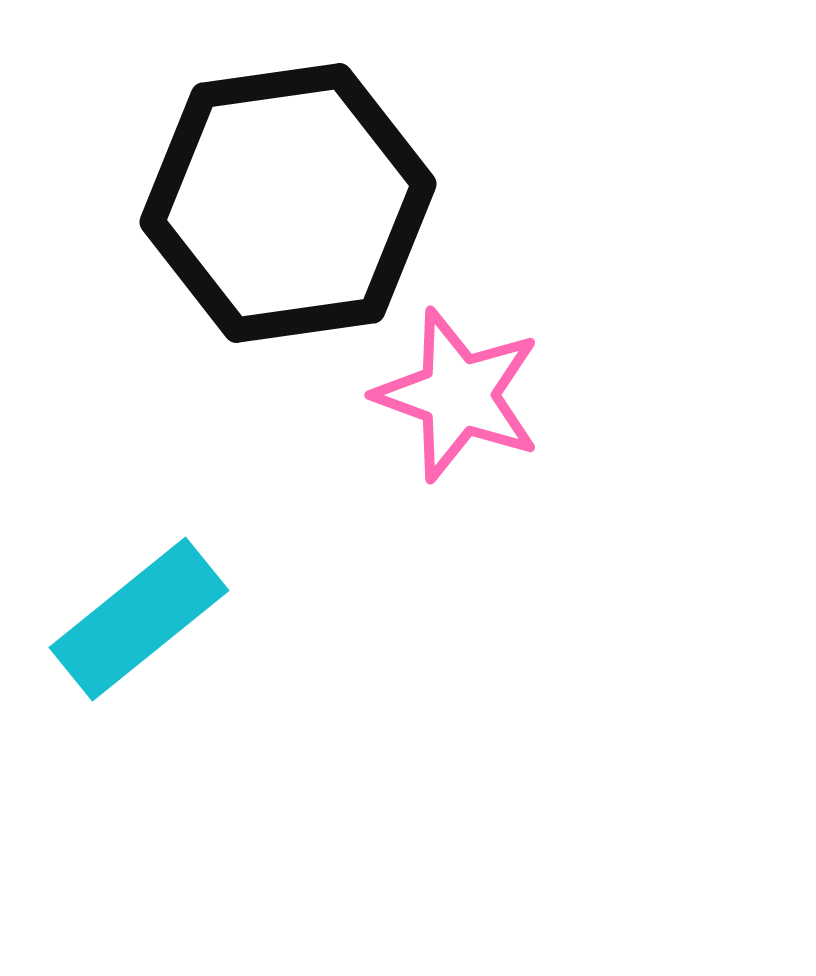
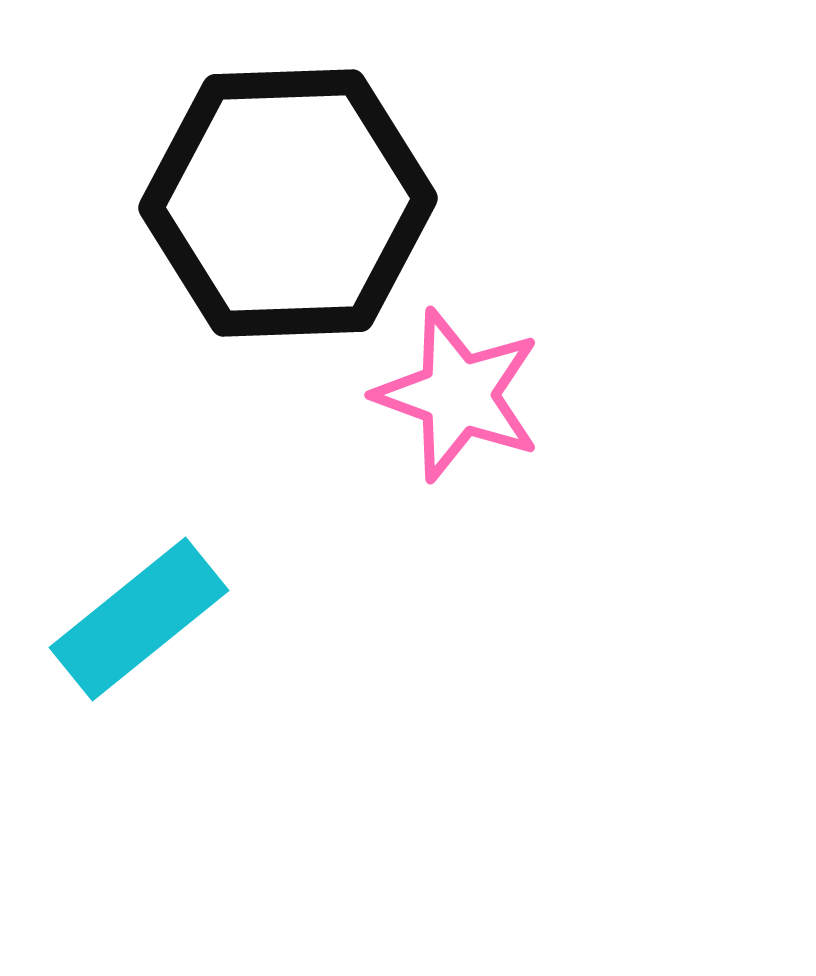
black hexagon: rotated 6 degrees clockwise
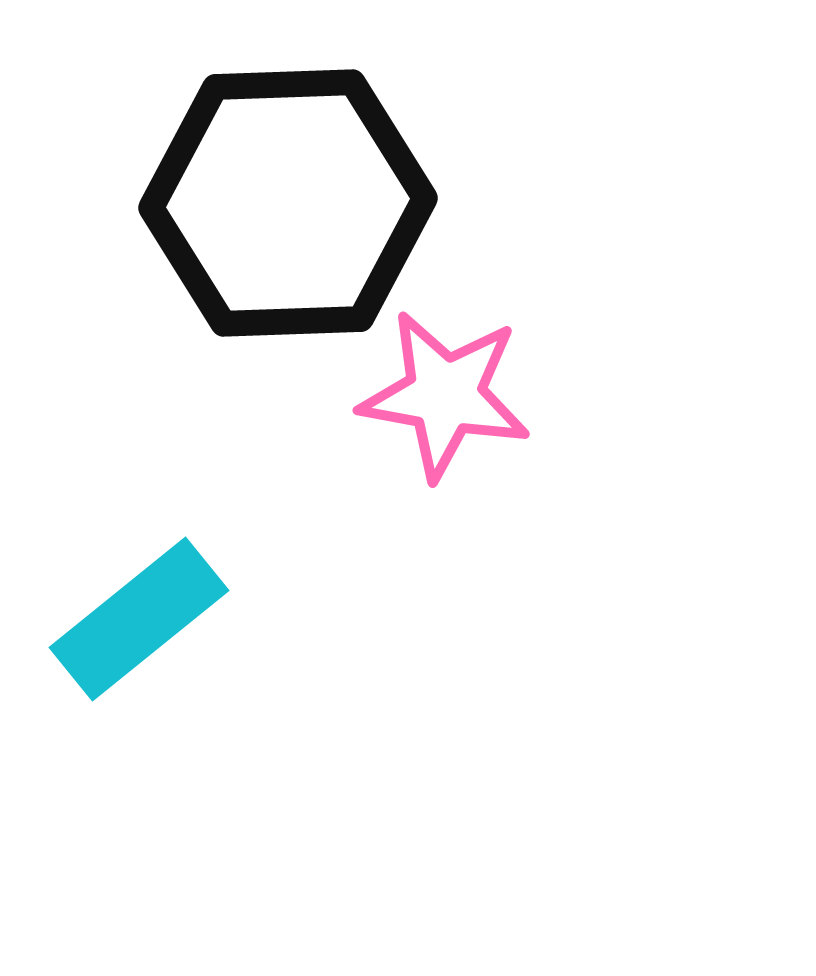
pink star: moved 13 px left; rotated 10 degrees counterclockwise
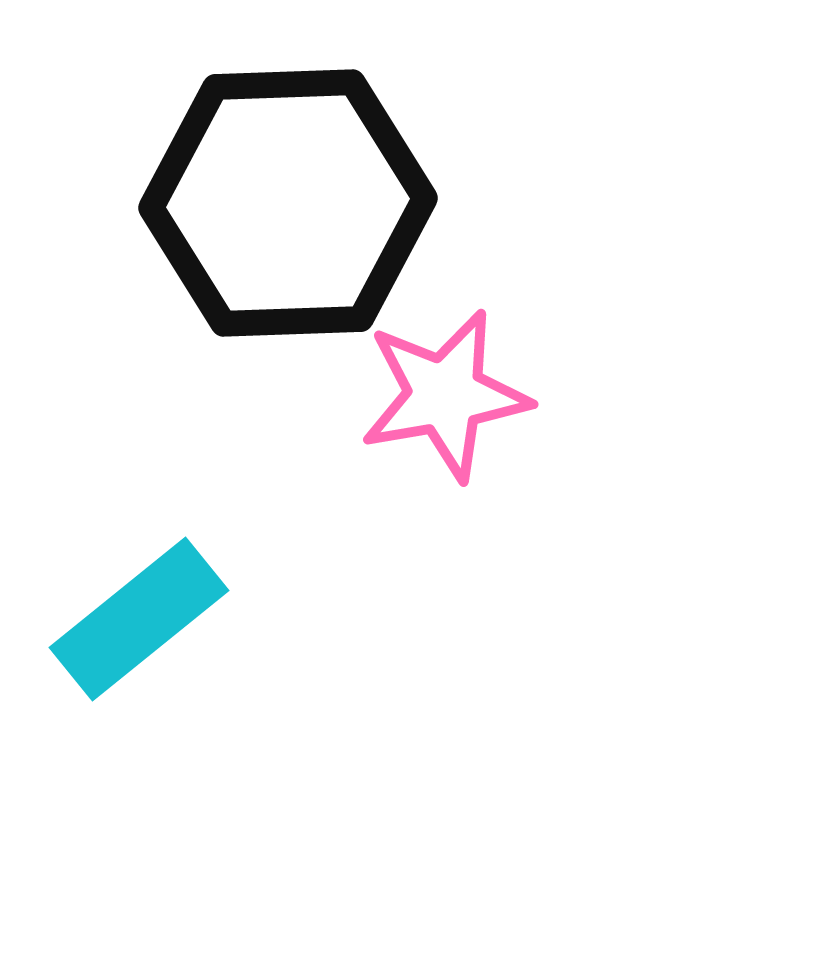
pink star: rotated 20 degrees counterclockwise
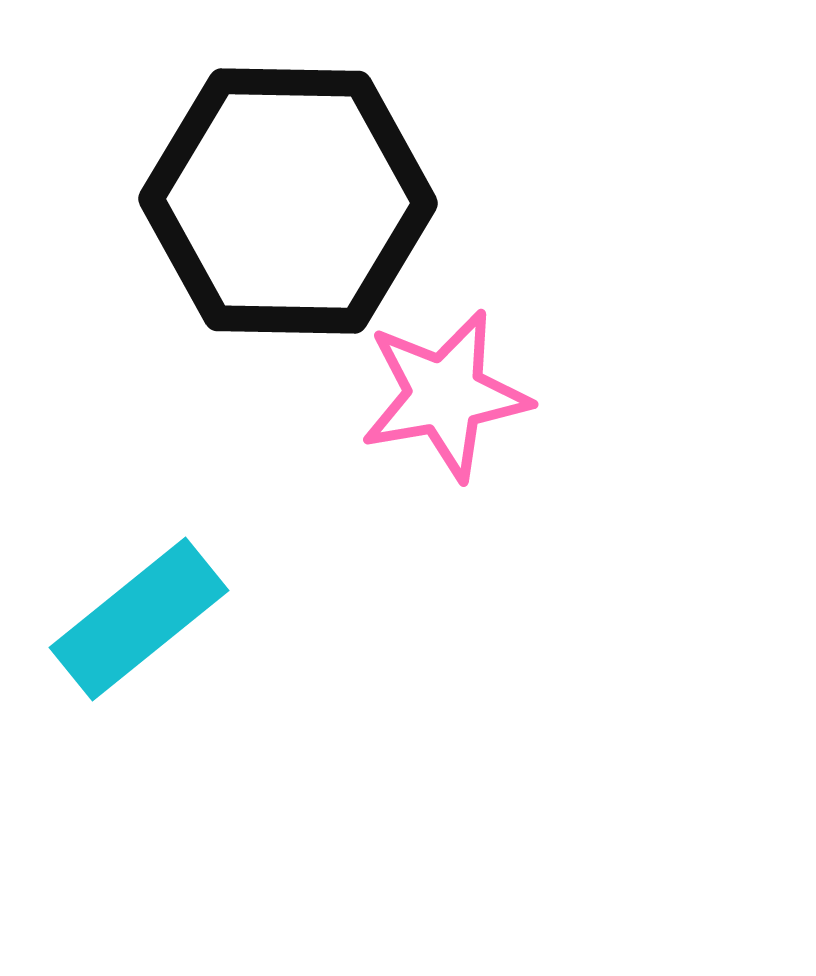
black hexagon: moved 2 px up; rotated 3 degrees clockwise
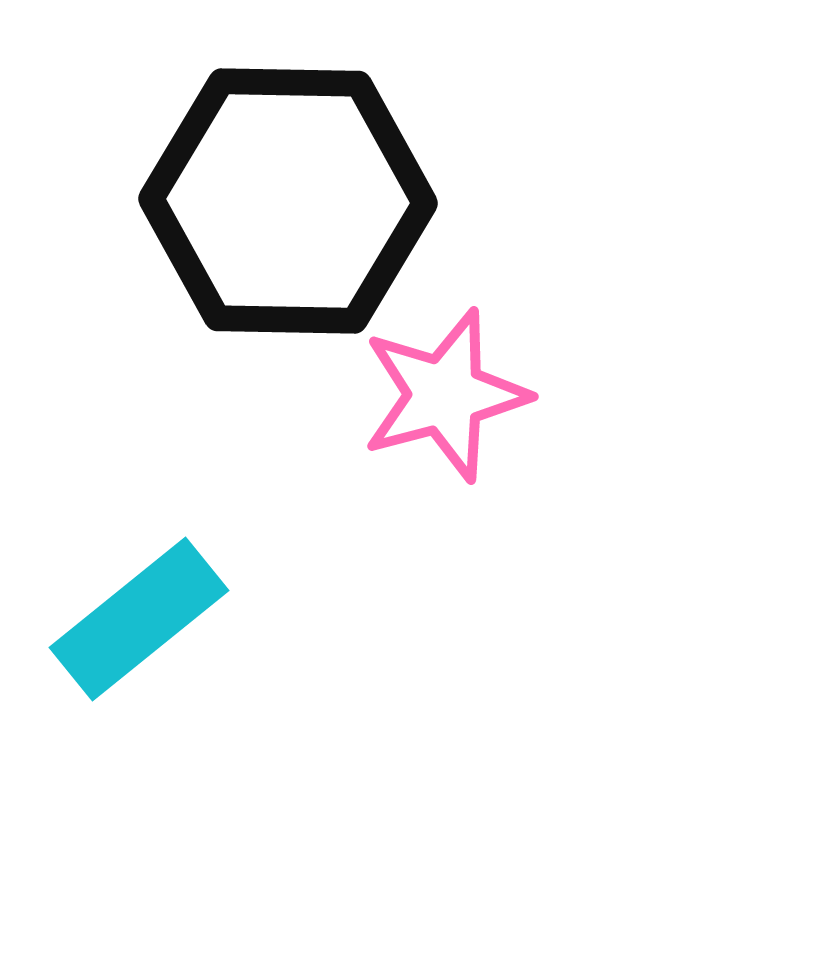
pink star: rotated 5 degrees counterclockwise
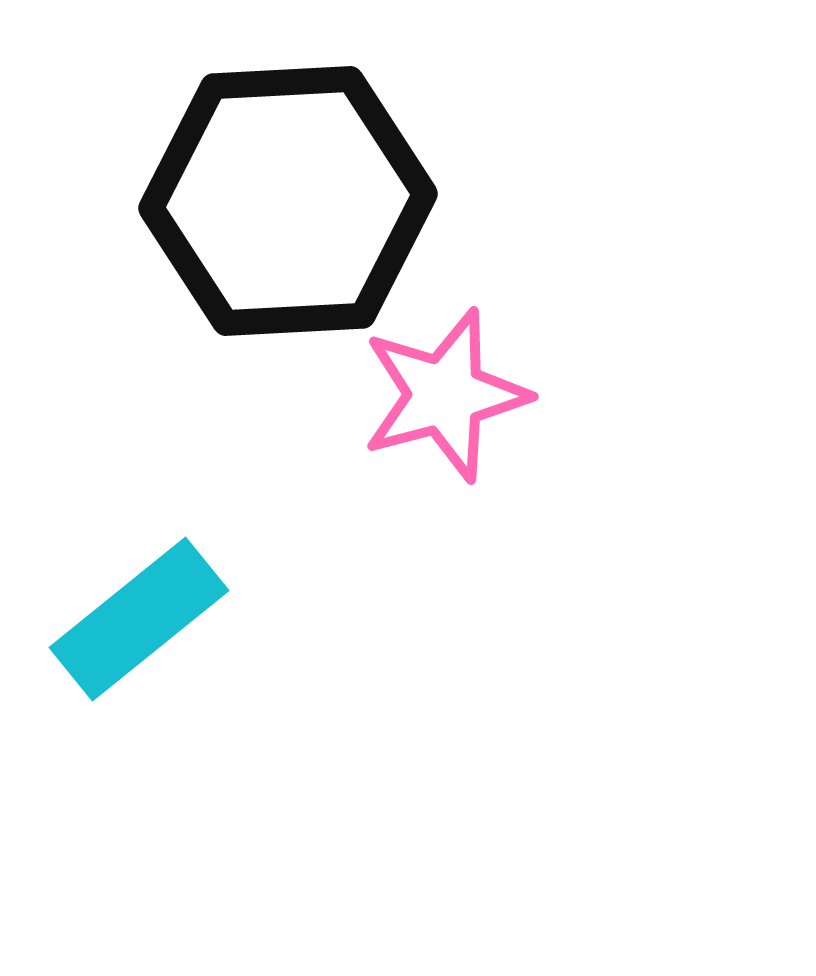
black hexagon: rotated 4 degrees counterclockwise
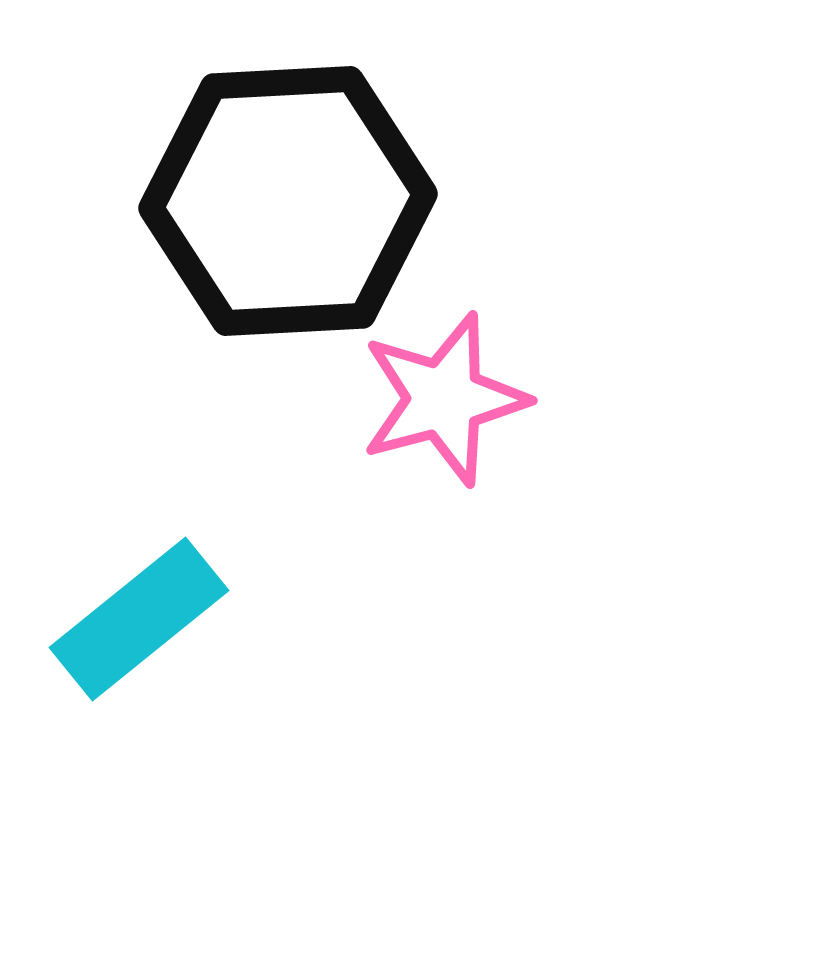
pink star: moved 1 px left, 4 px down
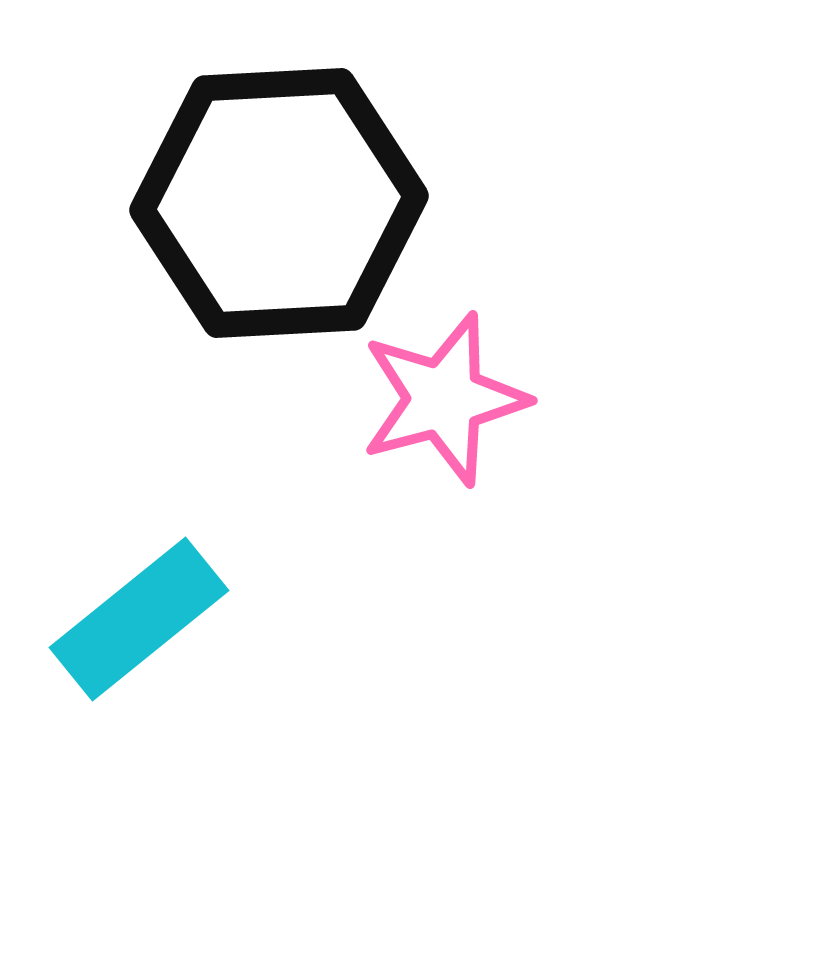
black hexagon: moved 9 px left, 2 px down
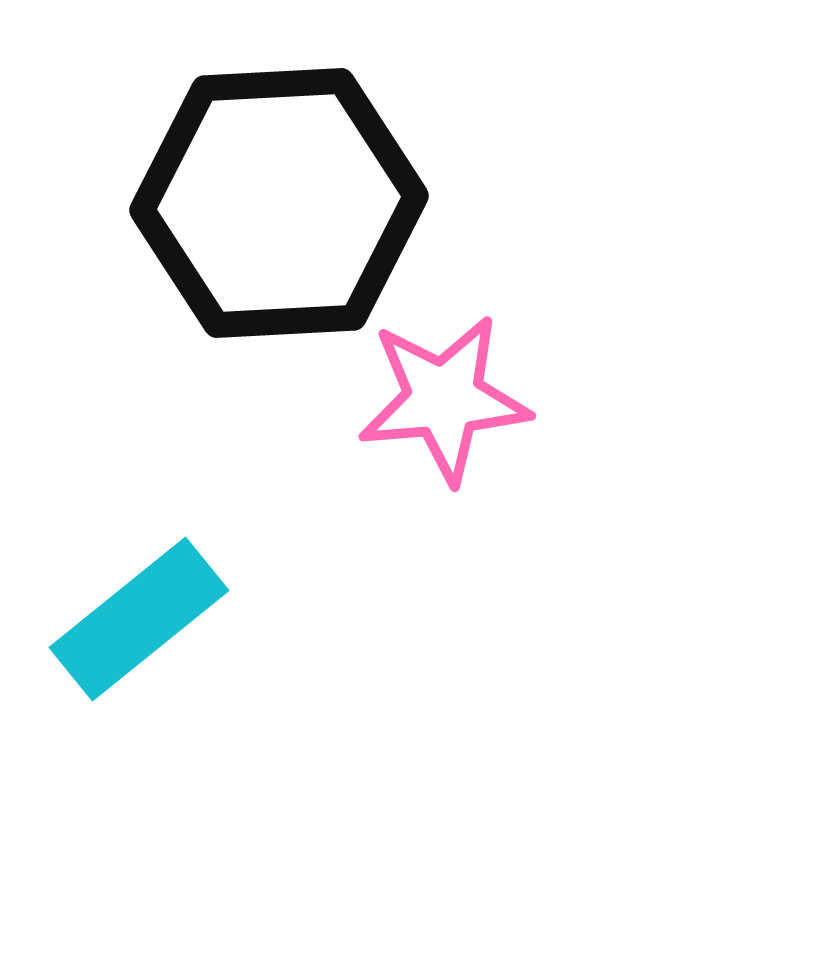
pink star: rotated 10 degrees clockwise
